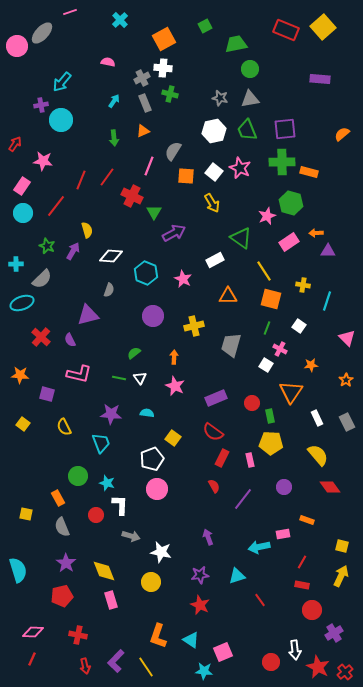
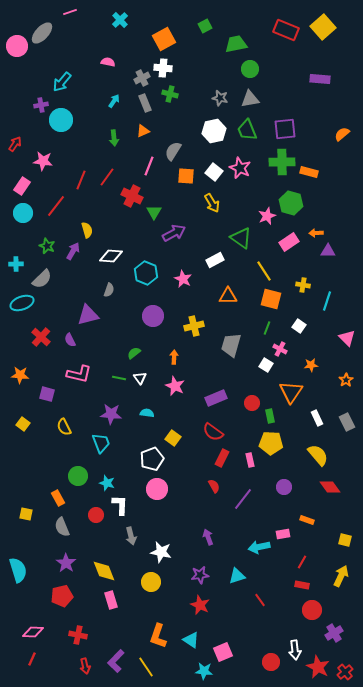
gray arrow at (131, 536): rotated 60 degrees clockwise
yellow square at (342, 546): moved 3 px right, 6 px up
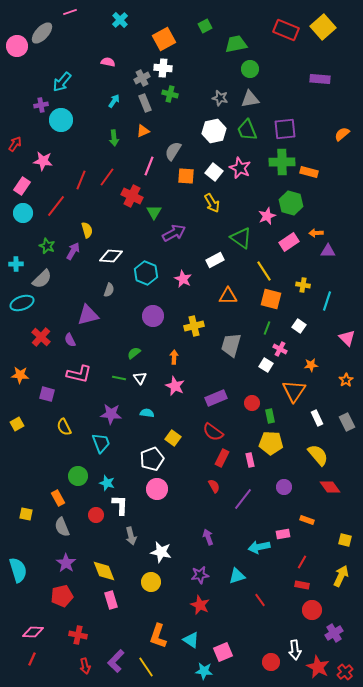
orange triangle at (291, 392): moved 3 px right, 1 px up
yellow square at (23, 424): moved 6 px left; rotated 24 degrees clockwise
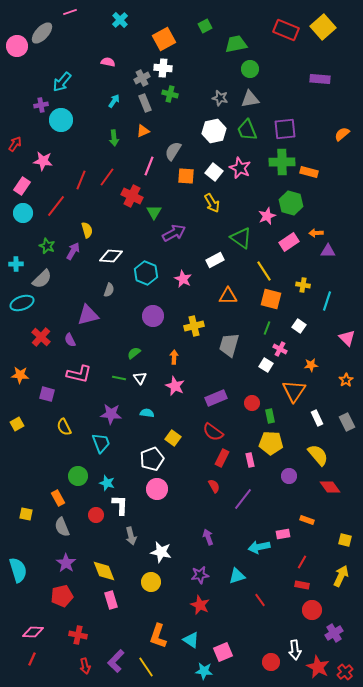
gray trapezoid at (231, 345): moved 2 px left
purple circle at (284, 487): moved 5 px right, 11 px up
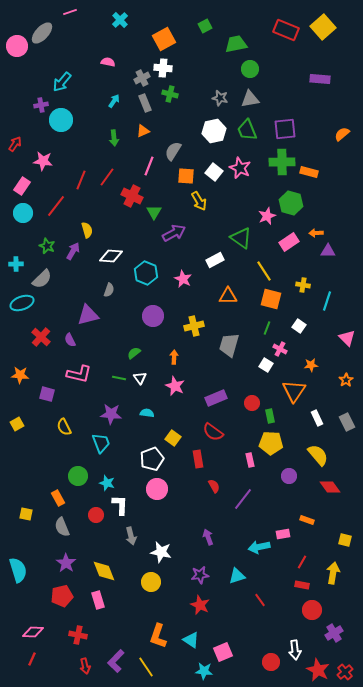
yellow arrow at (212, 203): moved 13 px left, 2 px up
red rectangle at (222, 458): moved 24 px left, 1 px down; rotated 36 degrees counterclockwise
yellow arrow at (341, 576): moved 8 px left, 3 px up; rotated 15 degrees counterclockwise
pink rectangle at (111, 600): moved 13 px left
red star at (318, 667): moved 3 px down
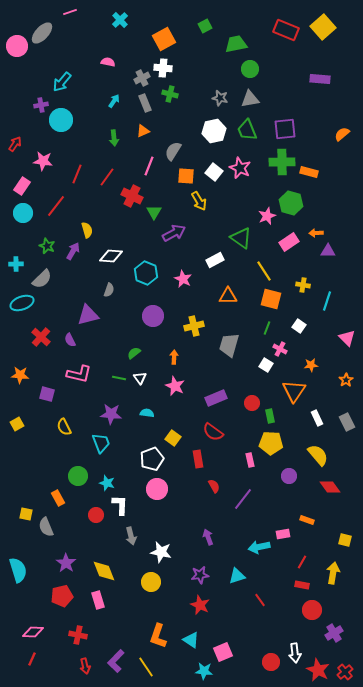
red line at (81, 180): moved 4 px left, 6 px up
gray semicircle at (62, 527): moved 16 px left
white arrow at (295, 650): moved 3 px down
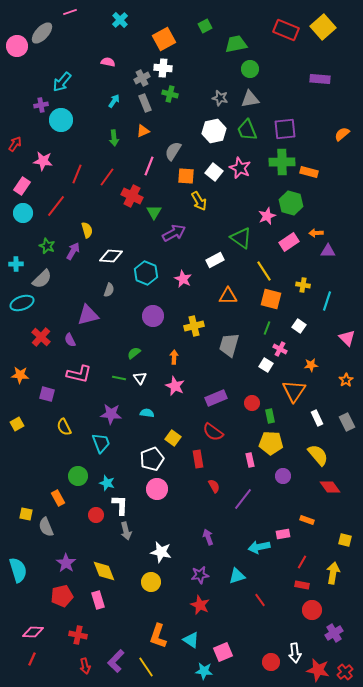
purple circle at (289, 476): moved 6 px left
gray arrow at (131, 536): moved 5 px left, 5 px up
red star at (318, 670): rotated 15 degrees counterclockwise
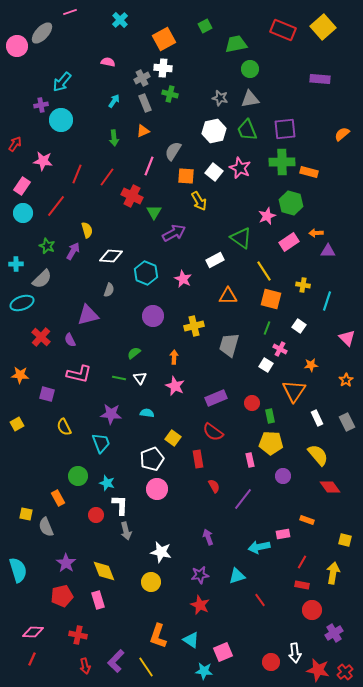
red rectangle at (286, 30): moved 3 px left
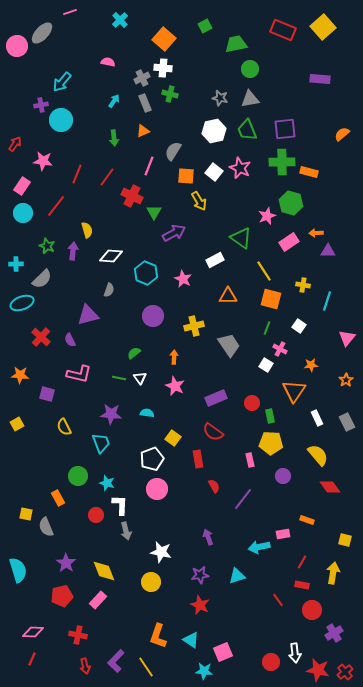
orange square at (164, 39): rotated 20 degrees counterclockwise
purple arrow at (73, 251): rotated 24 degrees counterclockwise
pink triangle at (347, 338): rotated 24 degrees clockwise
gray trapezoid at (229, 345): rotated 130 degrees clockwise
pink rectangle at (98, 600): rotated 60 degrees clockwise
red line at (260, 600): moved 18 px right
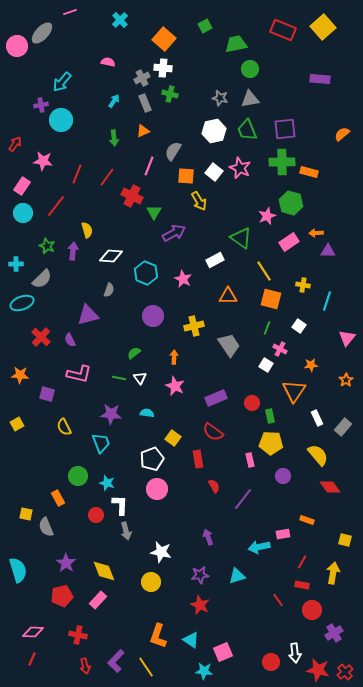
gray rectangle at (347, 422): moved 4 px left, 5 px down; rotated 66 degrees clockwise
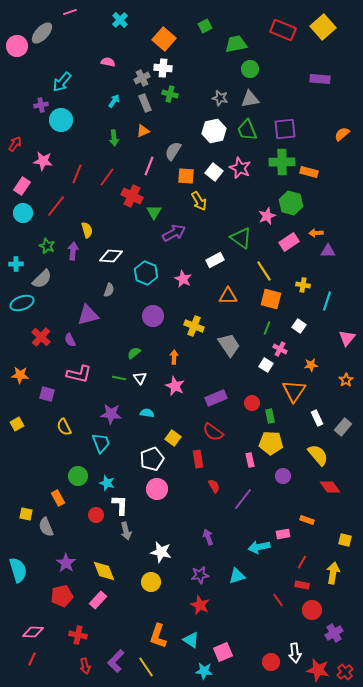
yellow cross at (194, 326): rotated 36 degrees clockwise
